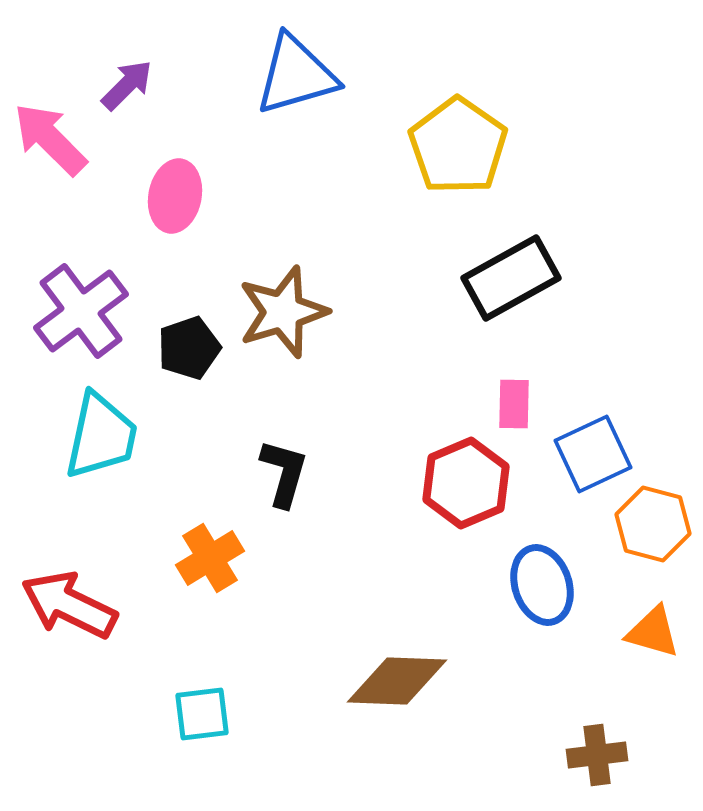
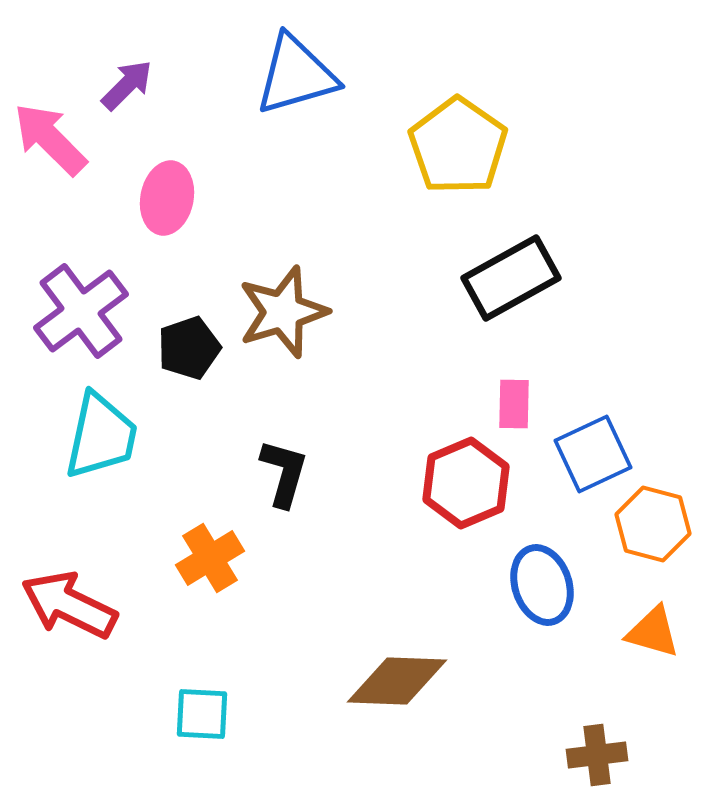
pink ellipse: moved 8 px left, 2 px down
cyan square: rotated 10 degrees clockwise
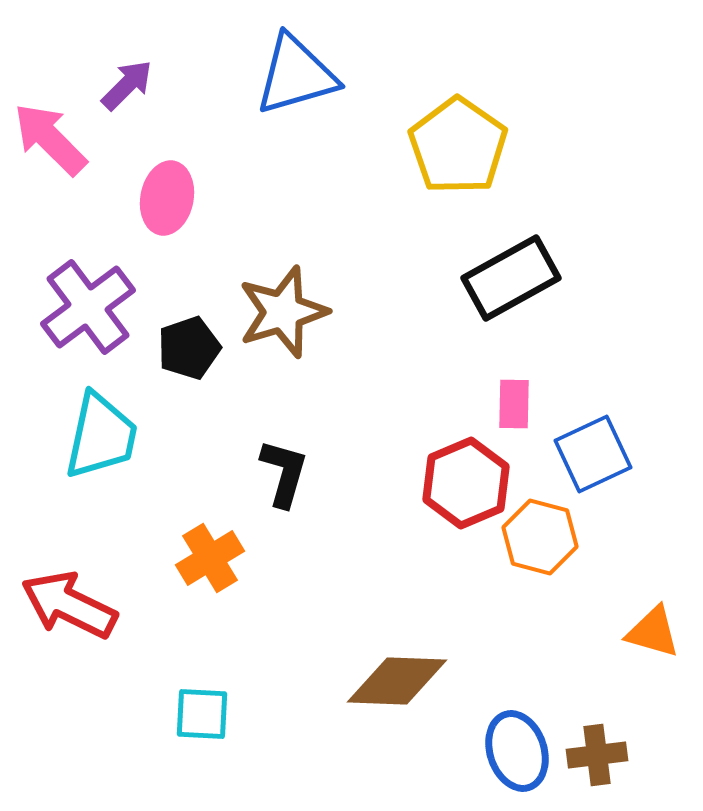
purple cross: moved 7 px right, 4 px up
orange hexagon: moved 113 px left, 13 px down
blue ellipse: moved 25 px left, 166 px down
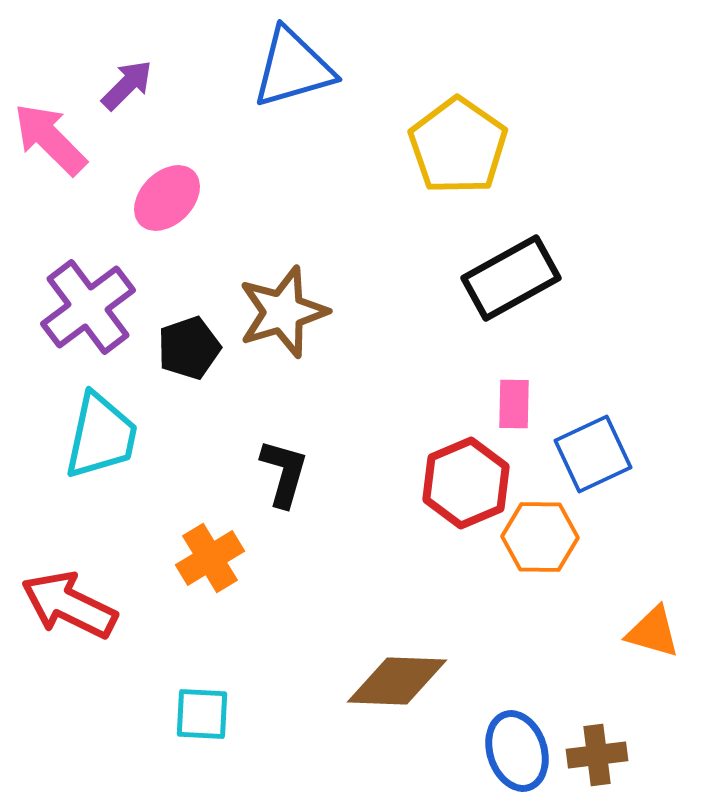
blue triangle: moved 3 px left, 7 px up
pink ellipse: rotated 34 degrees clockwise
orange hexagon: rotated 14 degrees counterclockwise
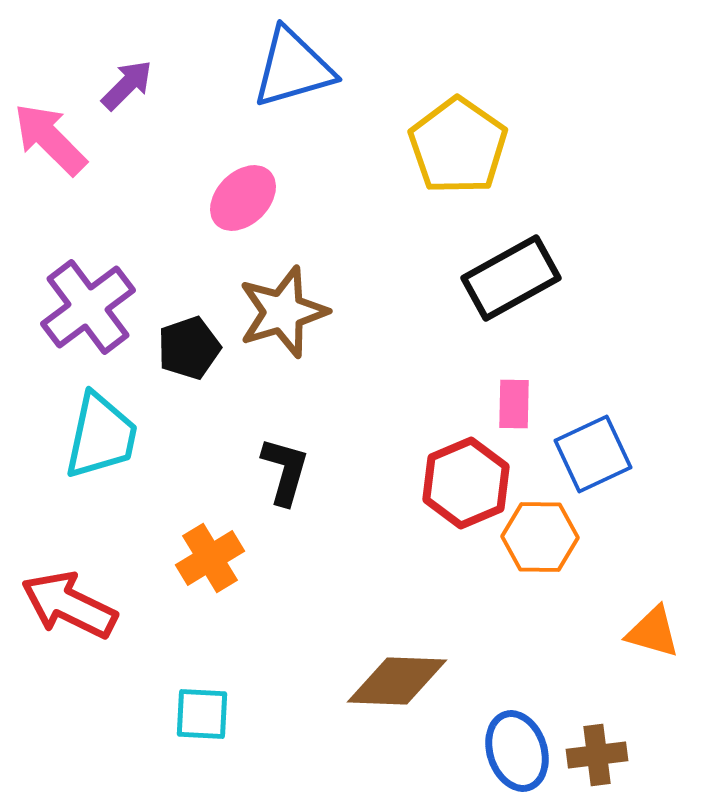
pink ellipse: moved 76 px right
black L-shape: moved 1 px right, 2 px up
